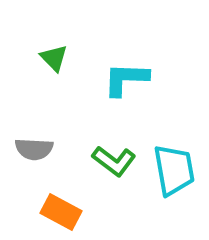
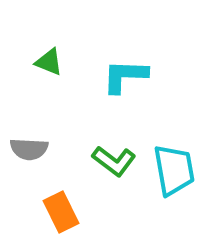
green triangle: moved 5 px left, 4 px down; rotated 24 degrees counterclockwise
cyan L-shape: moved 1 px left, 3 px up
gray semicircle: moved 5 px left
orange rectangle: rotated 36 degrees clockwise
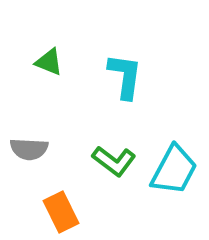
cyan L-shape: rotated 96 degrees clockwise
cyan trapezoid: rotated 38 degrees clockwise
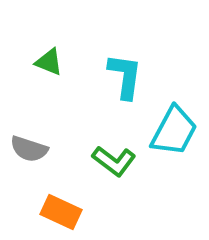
gray semicircle: rotated 15 degrees clockwise
cyan trapezoid: moved 39 px up
orange rectangle: rotated 39 degrees counterclockwise
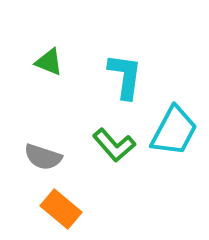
gray semicircle: moved 14 px right, 8 px down
green L-shape: moved 16 px up; rotated 12 degrees clockwise
orange rectangle: moved 3 px up; rotated 15 degrees clockwise
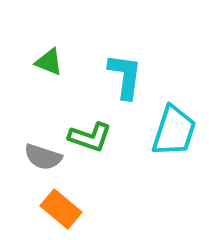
cyan trapezoid: rotated 10 degrees counterclockwise
green L-shape: moved 24 px left, 8 px up; rotated 30 degrees counterclockwise
